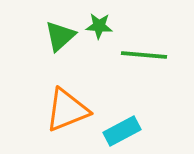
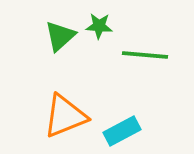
green line: moved 1 px right
orange triangle: moved 2 px left, 6 px down
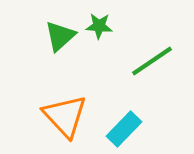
green line: moved 7 px right, 6 px down; rotated 39 degrees counterclockwise
orange triangle: rotated 51 degrees counterclockwise
cyan rectangle: moved 2 px right, 2 px up; rotated 18 degrees counterclockwise
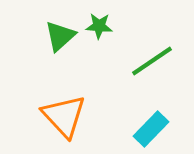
orange triangle: moved 1 px left
cyan rectangle: moved 27 px right
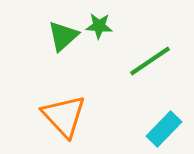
green triangle: moved 3 px right
green line: moved 2 px left
cyan rectangle: moved 13 px right
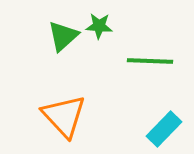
green line: rotated 36 degrees clockwise
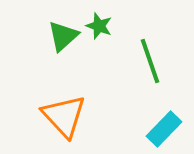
green star: rotated 16 degrees clockwise
green line: rotated 69 degrees clockwise
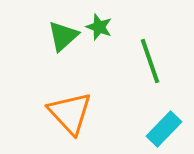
green star: moved 1 px down
orange triangle: moved 6 px right, 3 px up
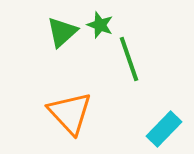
green star: moved 1 px right, 2 px up
green triangle: moved 1 px left, 4 px up
green line: moved 21 px left, 2 px up
